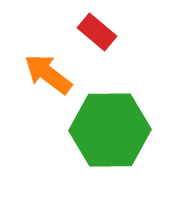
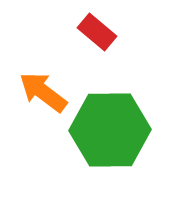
orange arrow: moved 5 px left, 18 px down
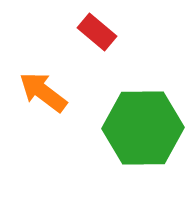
green hexagon: moved 33 px right, 2 px up
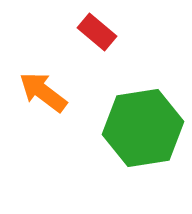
green hexagon: rotated 8 degrees counterclockwise
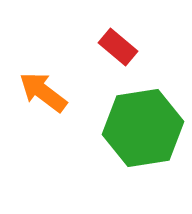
red rectangle: moved 21 px right, 15 px down
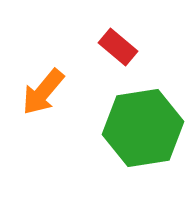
orange arrow: rotated 87 degrees counterclockwise
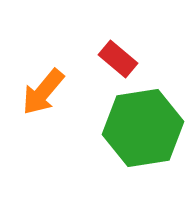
red rectangle: moved 12 px down
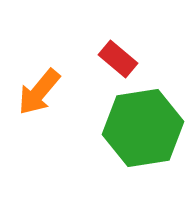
orange arrow: moved 4 px left
